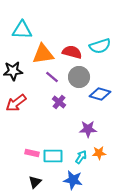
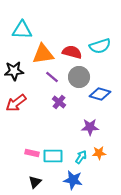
black star: moved 1 px right
purple star: moved 2 px right, 2 px up
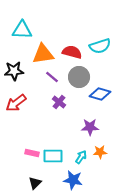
orange star: moved 1 px right, 1 px up
black triangle: moved 1 px down
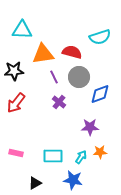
cyan semicircle: moved 9 px up
purple line: moved 2 px right; rotated 24 degrees clockwise
blue diamond: rotated 35 degrees counterclockwise
red arrow: rotated 15 degrees counterclockwise
pink rectangle: moved 16 px left
black triangle: rotated 16 degrees clockwise
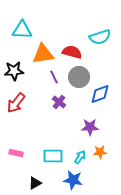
cyan arrow: moved 1 px left
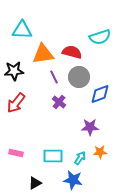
cyan arrow: moved 1 px down
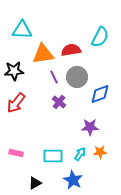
cyan semicircle: rotated 45 degrees counterclockwise
red semicircle: moved 1 px left, 2 px up; rotated 24 degrees counterclockwise
gray circle: moved 2 px left
cyan arrow: moved 4 px up
blue star: rotated 18 degrees clockwise
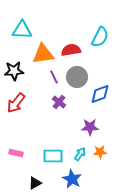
blue star: moved 1 px left, 1 px up
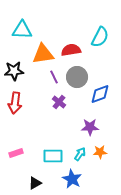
red arrow: moved 1 px left; rotated 30 degrees counterclockwise
pink rectangle: rotated 32 degrees counterclockwise
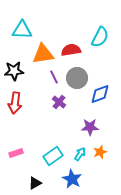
gray circle: moved 1 px down
orange star: rotated 16 degrees counterclockwise
cyan rectangle: rotated 36 degrees counterclockwise
